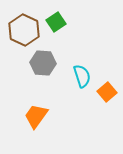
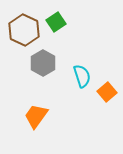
gray hexagon: rotated 25 degrees clockwise
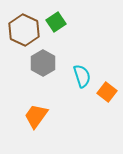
orange square: rotated 12 degrees counterclockwise
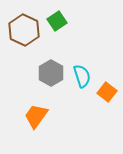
green square: moved 1 px right, 1 px up
gray hexagon: moved 8 px right, 10 px down
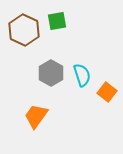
green square: rotated 24 degrees clockwise
cyan semicircle: moved 1 px up
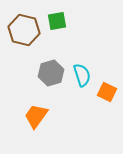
brown hexagon: rotated 12 degrees counterclockwise
gray hexagon: rotated 15 degrees clockwise
orange square: rotated 12 degrees counterclockwise
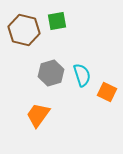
orange trapezoid: moved 2 px right, 1 px up
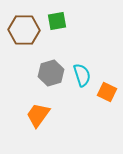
brown hexagon: rotated 12 degrees counterclockwise
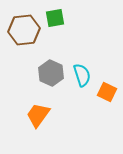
green square: moved 2 px left, 3 px up
brown hexagon: rotated 8 degrees counterclockwise
gray hexagon: rotated 20 degrees counterclockwise
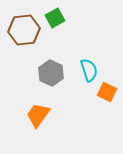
green square: rotated 18 degrees counterclockwise
cyan semicircle: moved 7 px right, 5 px up
